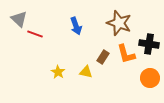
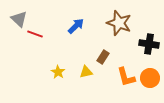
blue arrow: rotated 114 degrees counterclockwise
orange L-shape: moved 23 px down
yellow triangle: rotated 24 degrees counterclockwise
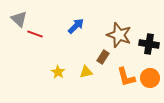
brown star: moved 12 px down
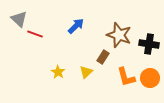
yellow triangle: rotated 32 degrees counterclockwise
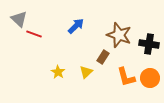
red line: moved 1 px left
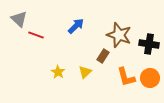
red line: moved 2 px right, 1 px down
brown rectangle: moved 1 px up
yellow triangle: moved 1 px left
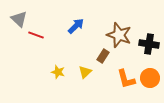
yellow star: rotated 16 degrees counterclockwise
orange L-shape: moved 2 px down
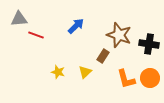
gray triangle: rotated 48 degrees counterclockwise
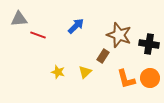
red line: moved 2 px right
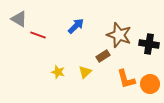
gray triangle: rotated 36 degrees clockwise
brown rectangle: rotated 24 degrees clockwise
orange circle: moved 6 px down
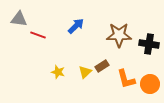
gray triangle: rotated 24 degrees counterclockwise
brown star: rotated 20 degrees counterclockwise
brown rectangle: moved 1 px left, 10 px down
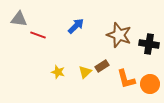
brown star: rotated 20 degrees clockwise
